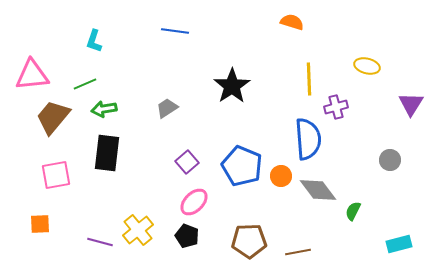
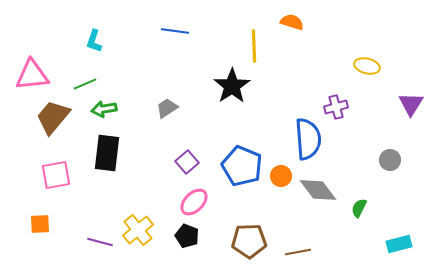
yellow line: moved 55 px left, 33 px up
green semicircle: moved 6 px right, 3 px up
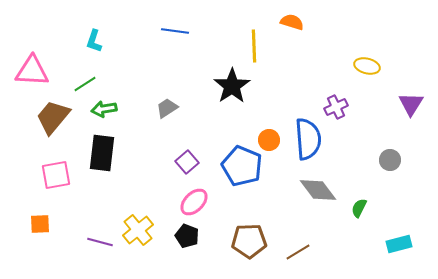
pink triangle: moved 4 px up; rotated 9 degrees clockwise
green line: rotated 10 degrees counterclockwise
purple cross: rotated 10 degrees counterclockwise
black rectangle: moved 5 px left
orange circle: moved 12 px left, 36 px up
brown line: rotated 20 degrees counterclockwise
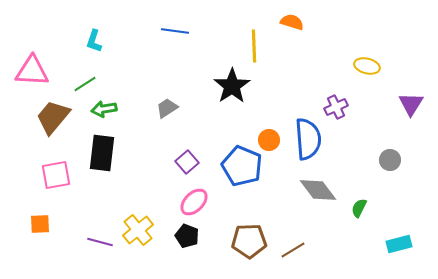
brown line: moved 5 px left, 2 px up
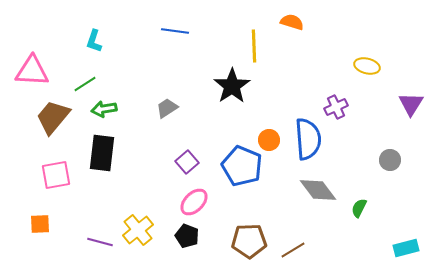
cyan rectangle: moved 7 px right, 4 px down
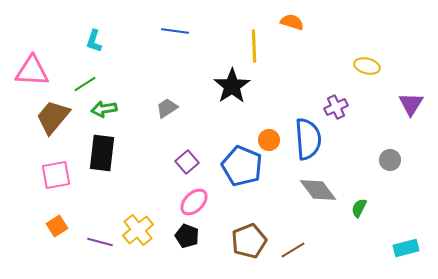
orange square: moved 17 px right, 2 px down; rotated 30 degrees counterclockwise
brown pentagon: rotated 20 degrees counterclockwise
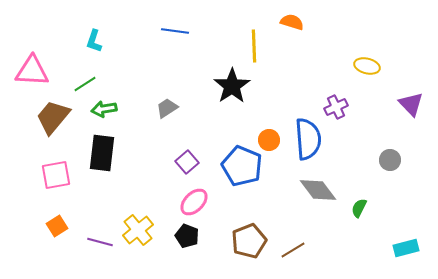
purple triangle: rotated 16 degrees counterclockwise
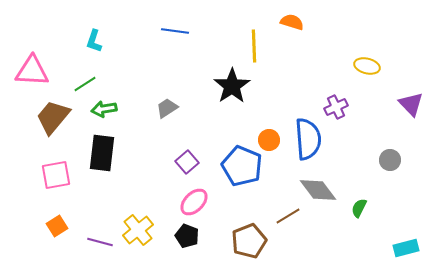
brown line: moved 5 px left, 34 px up
